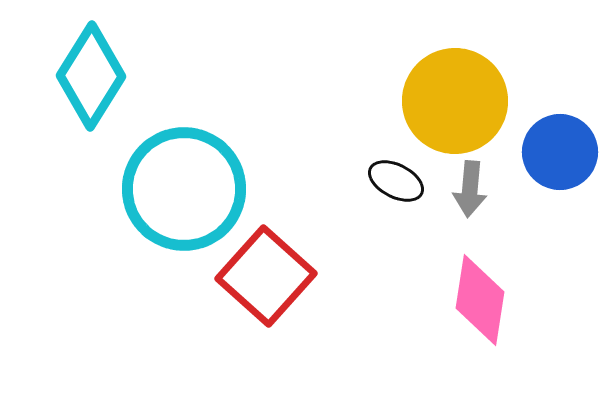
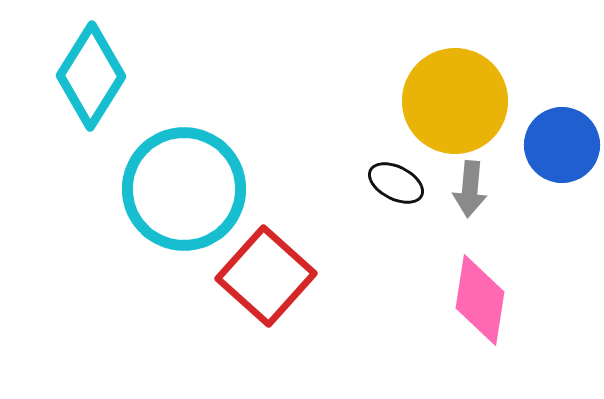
blue circle: moved 2 px right, 7 px up
black ellipse: moved 2 px down
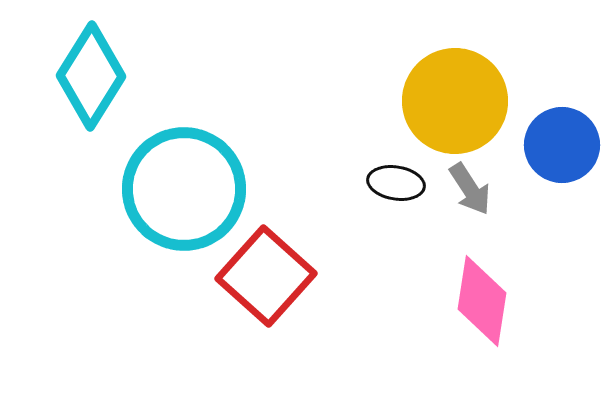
black ellipse: rotated 18 degrees counterclockwise
gray arrow: rotated 38 degrees counterclockwise
pink diamond: moved 2 px right, 1 px down
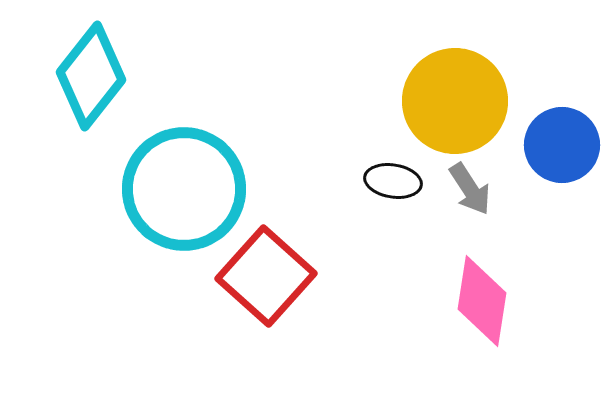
cyan diamond: rotated 6 degrees clockwise
black ellipse: moved 3 px left, 2 px up
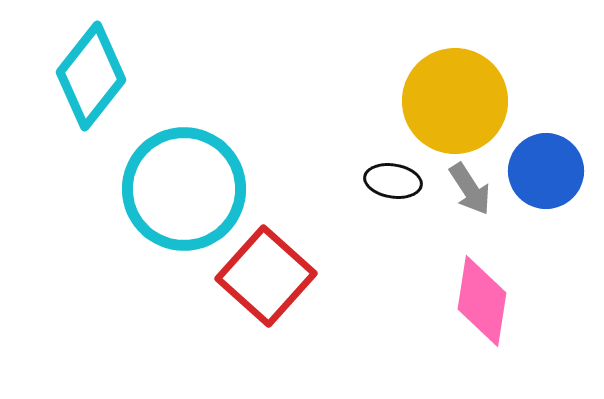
blue circle: moved 16 px left, 26 px down
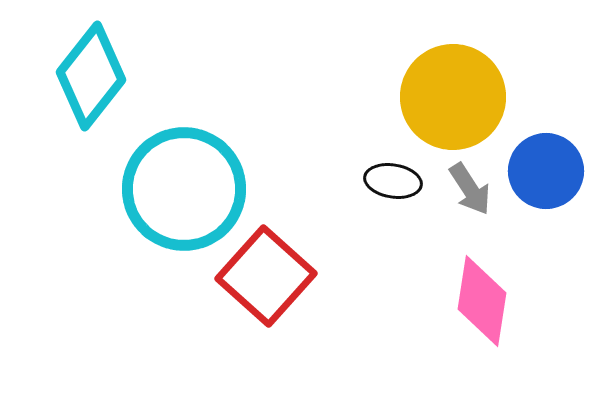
yellow circle: moved 2 px left, 4 px up
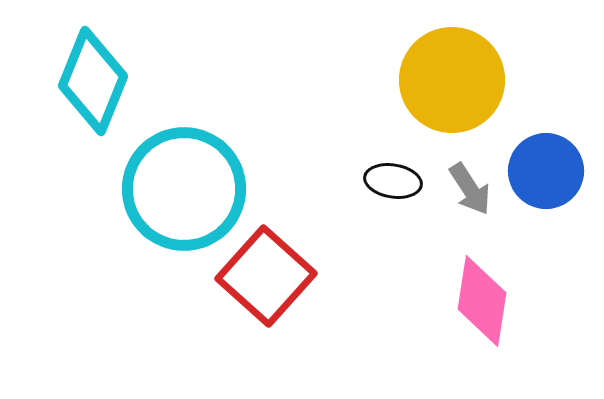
cyan diamond: moved 2 px right, 5 px down; rotated 16 degrees counterclockwise
yellow circle: moved 1 px left, 17 px up
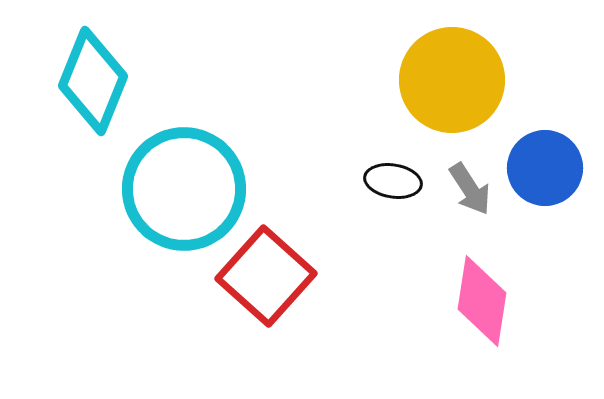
blue circle: moved 1 px left, 3 px up
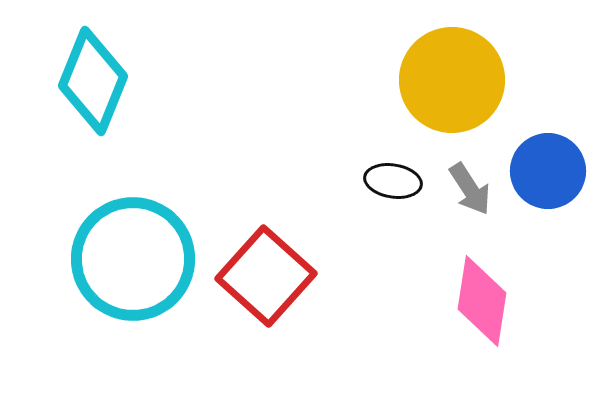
blue circle: moved 3 px right, 3 px down
cyan circle: moved 51 px left, 70 px down
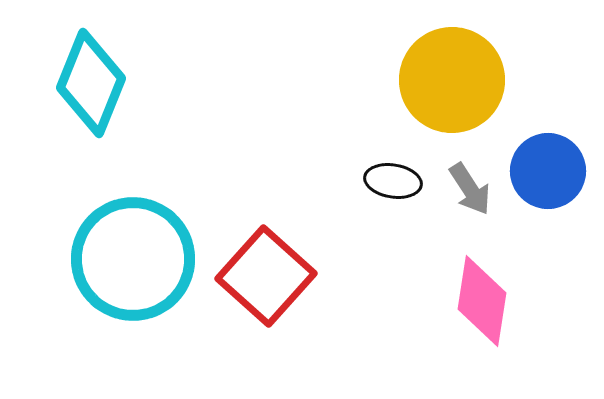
cyan diamond: moved 2 px left, 2 px down
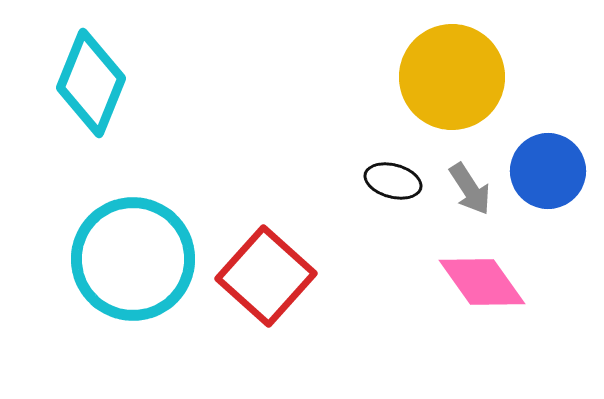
yellow circle: moved 3 px up
black ellipse: rotated 6 degrees clockwise
pink diamond: moved 19 px up; rotated 44 degrees counterclockwise
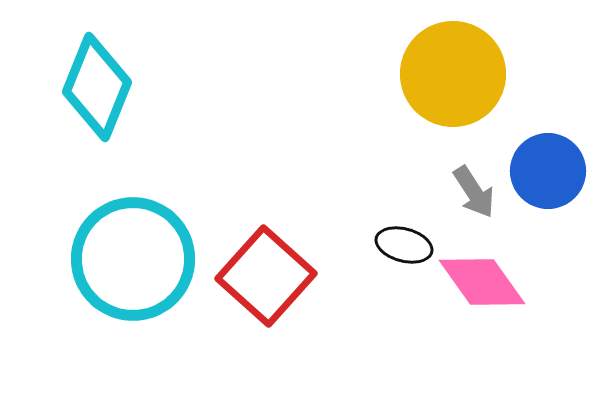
yellow circle: moved 1 px right, 3 px up
cyan diamond: moved 6 px right, 4 px down
black ellipse: moved 11 px right, 64 px down
gray arrow: moved 4 px right, 3 px down
